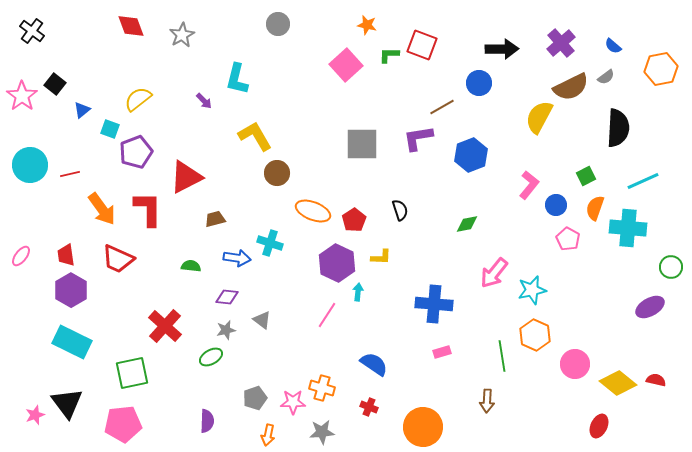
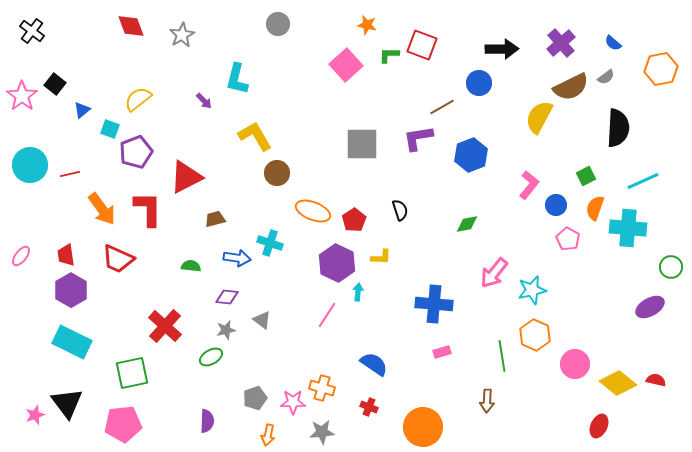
blue semicircle at (613, 46): moved 3 px up
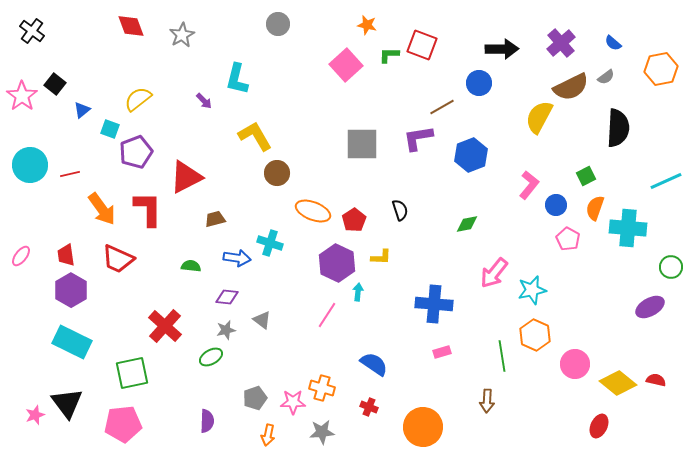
cyan line at (643, 181): moved 23 px right
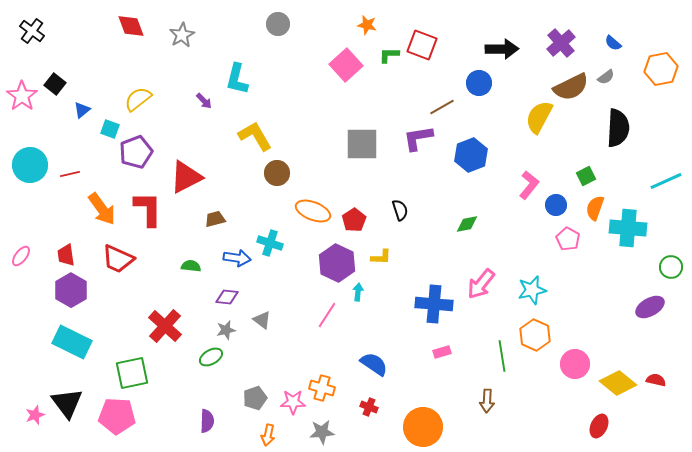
pink arrow at (494, 273): moved 13 px left, 11 px down
pink pentagon at (123, 424): moved 6 px left, 8 px up; rotated 9 degrees clockwise
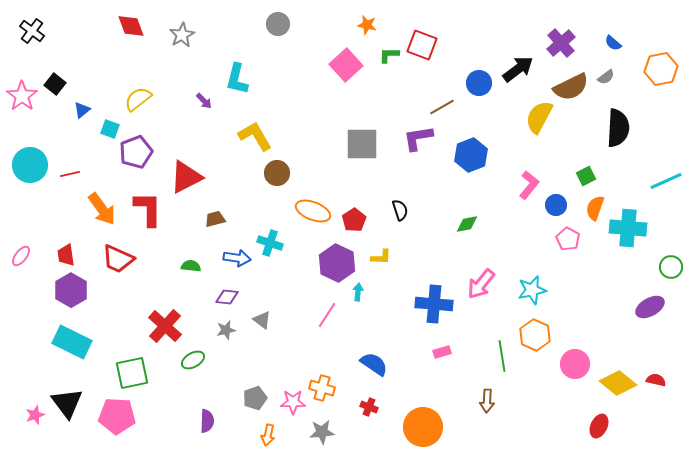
black arrow at (502, 49): moved 16 px right, 20 px down; rotated 36 degrees counterclockwise
green ellipse at (211, 357): moved 18 px left, 3 px down
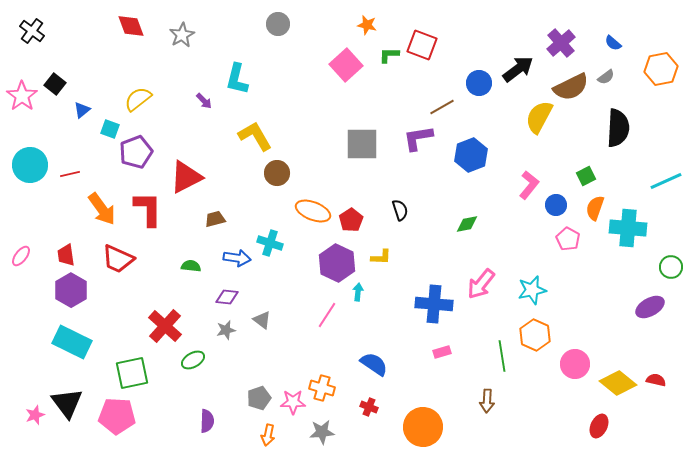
red pentagon at (354, 220): moved 3 px left
gray pentagon at (255, 398): moved 4 px right
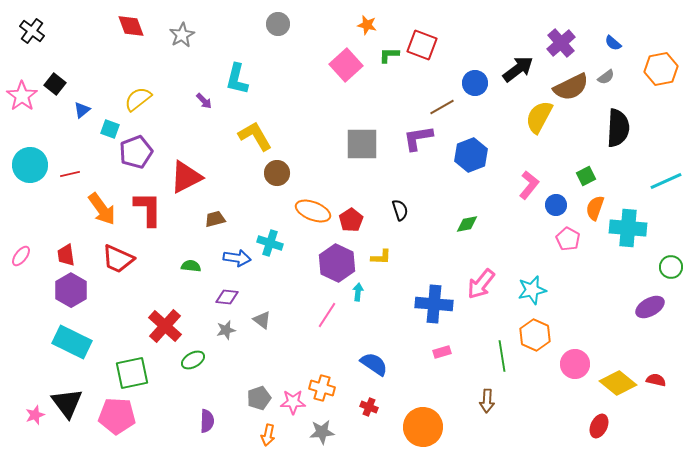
blue circle at (479, 83): moved 4 px left
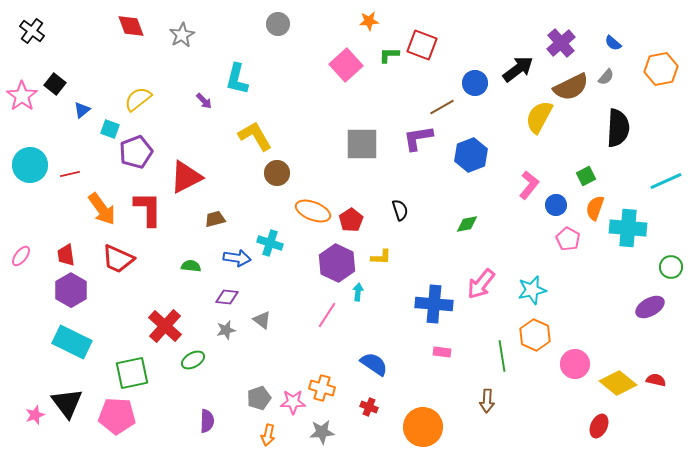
orange star at (367, 25): moved 2 px right, 4 px up; rotated 18 degrees counterclockwise
gray semicircle at (606, 77): rotated 12 degrees counterclockwise
pink rectangle at (442, 352): rotated 24 degrees clockwise
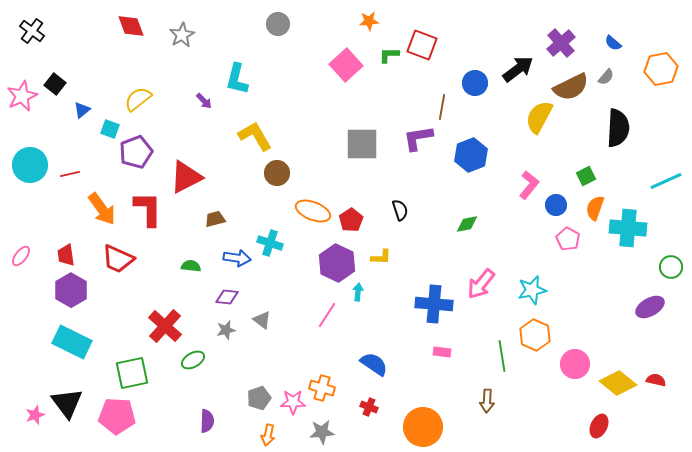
pink star at (22, 96): rotated 12 degrees clockwise
brown line at (442, 107): rotated 50 degrees counterclockwise
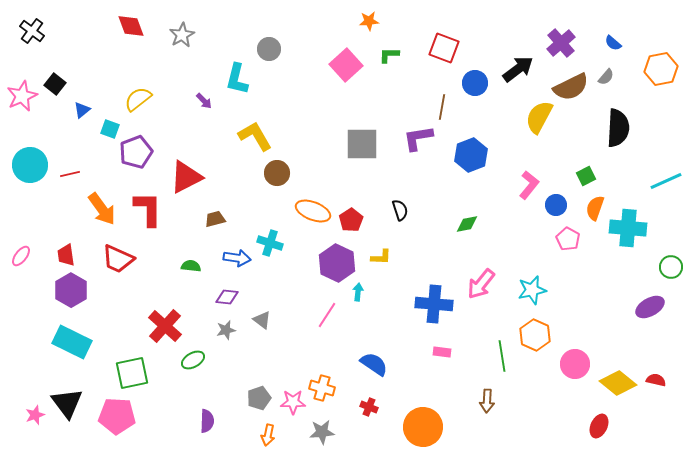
gray circle at (278, 24): moved 9 px left, 25 px down
red square at (422, 45): moved 22 px right, 3 px down
